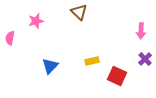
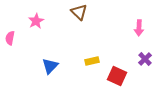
pink star: rotated 14 degrees counterclockwise
pink arrow: moved 2 px left, 3 px up
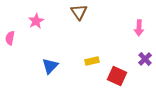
brown triangle: rotated 12 degrees clockwise
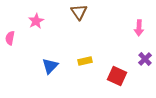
yellow rectangle: moved 7 px left
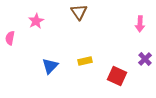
pink arrow: moved 1 px right, 4 px up
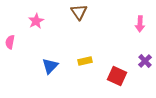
pink semicircle: moved 4 px down
purple cross: moved 2 px down
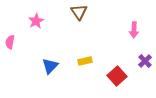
pink arrow: moved 6 px left, 6 px down
red square: rotated 24 degrees clockwise
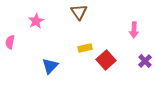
yellow rectangle: moved 13 px up
red square: moved 11 px left, 16 px up
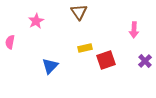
red square: rotated 24 degrees clockwise
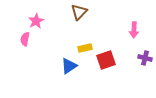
brown triangle: rotated 18 degrees clockwise
pink semicircle: moved 15 px right, 3 px up
purple cross: moved 3 px up; rotated 32 degrees counterclockwise
blue triangle: moved 19 px right; rotated 12 degrees clockwise
